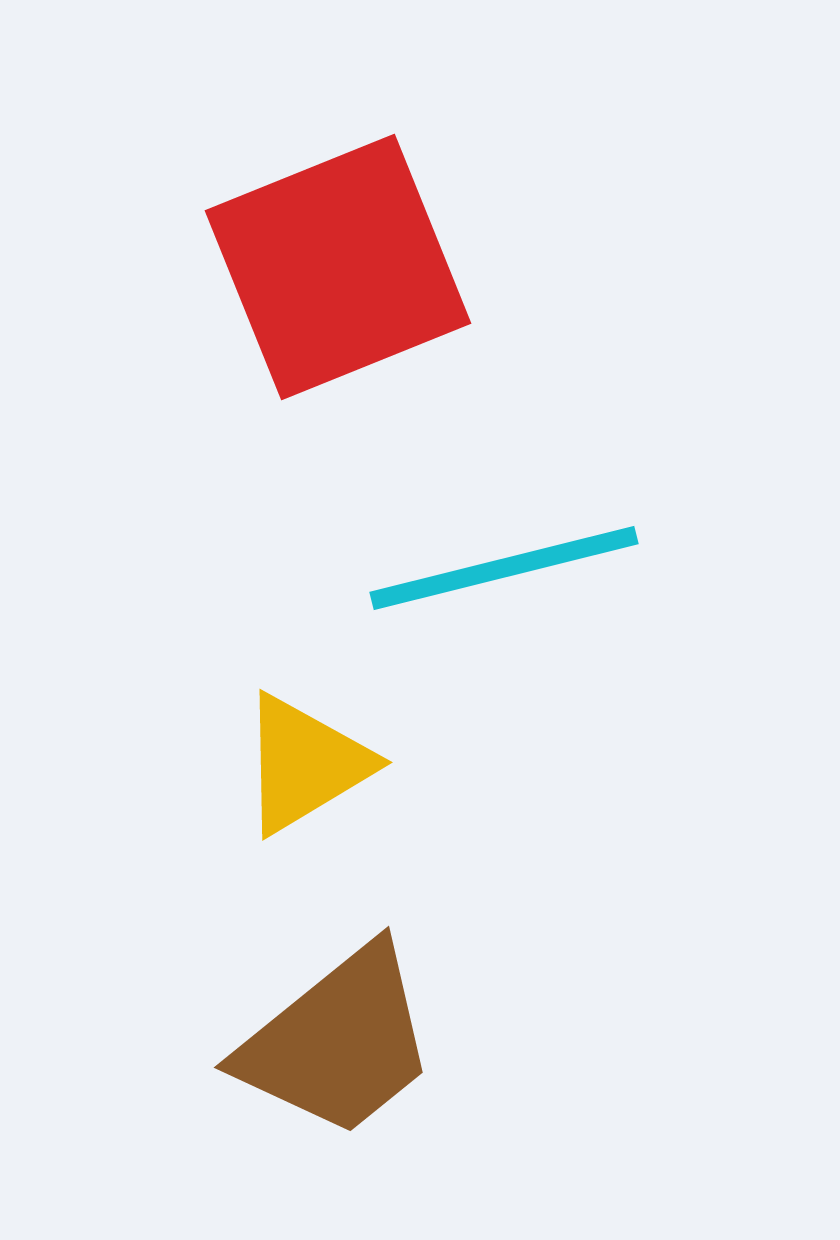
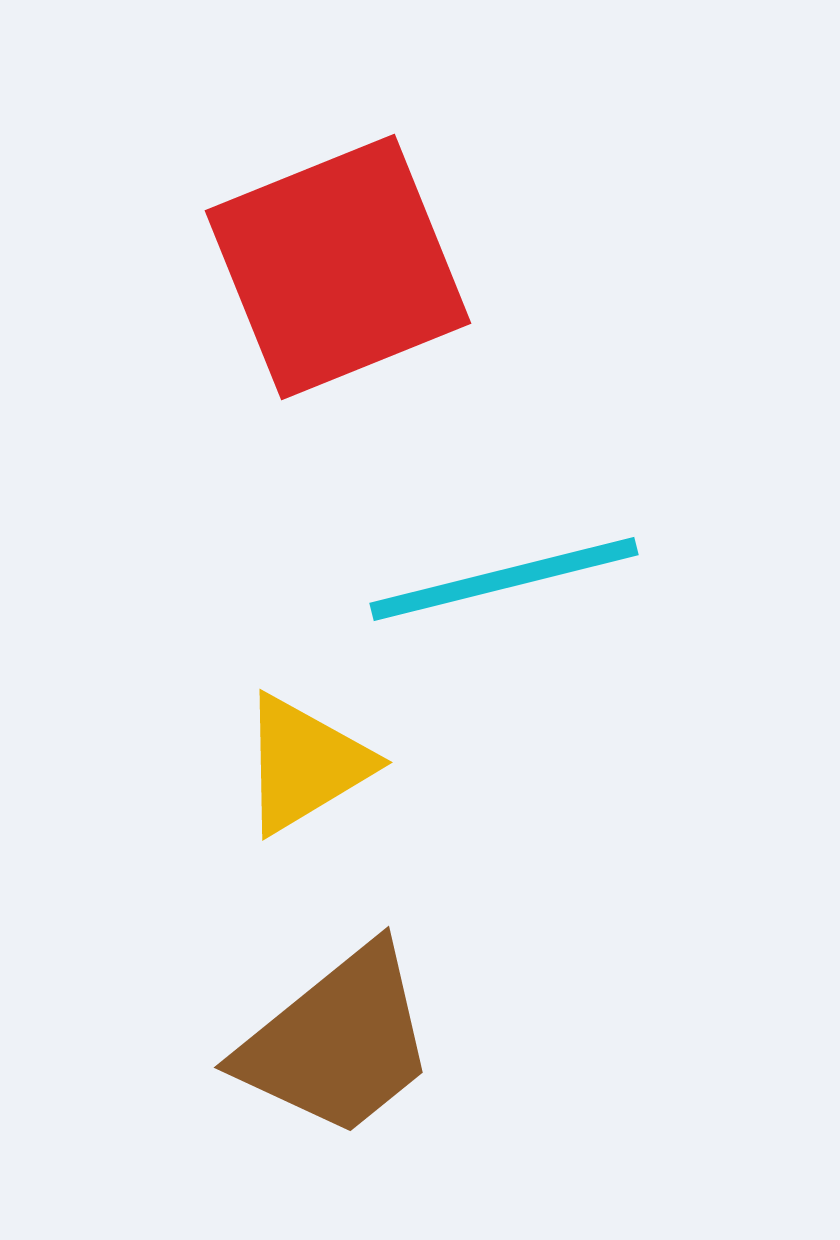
cyan line: moved 11 px down
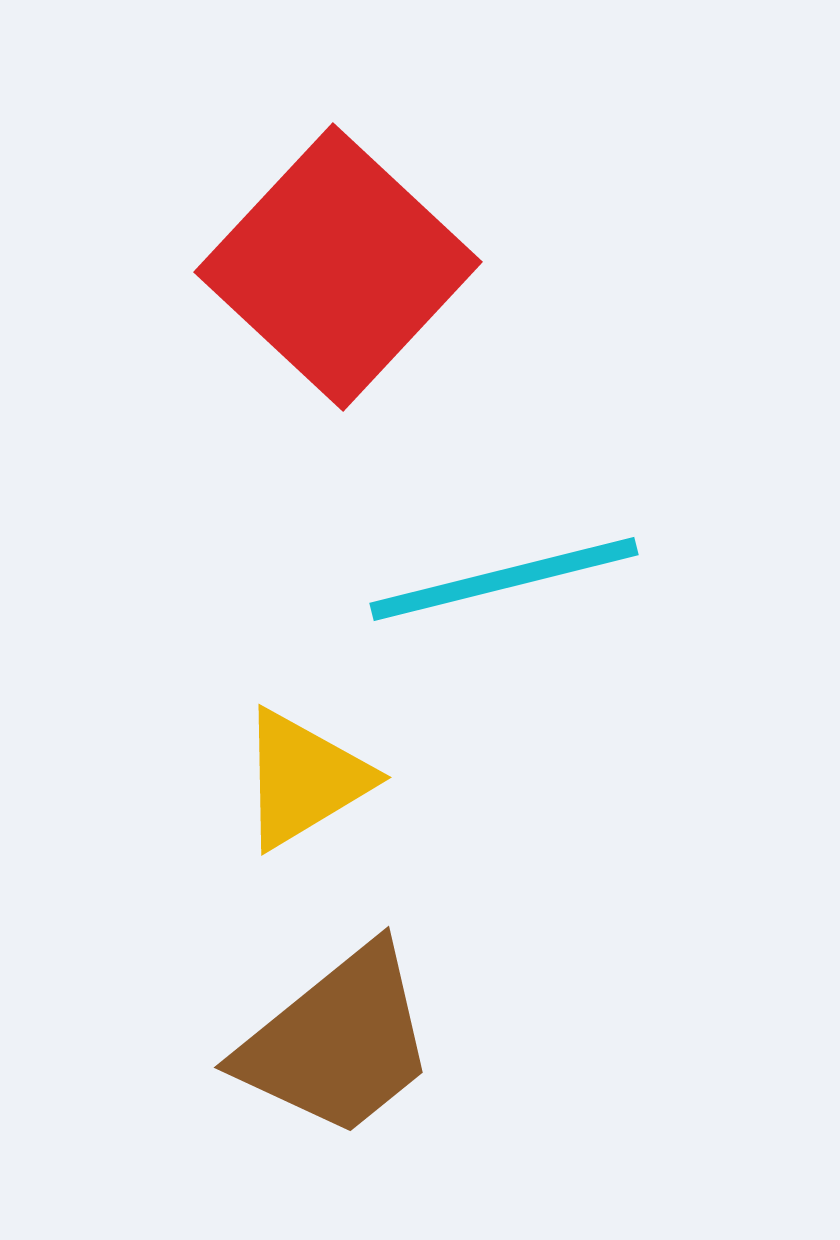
red square: rotated 25 degrees counterclockwise
yellow triangle: moved 1 px left, 15 px down
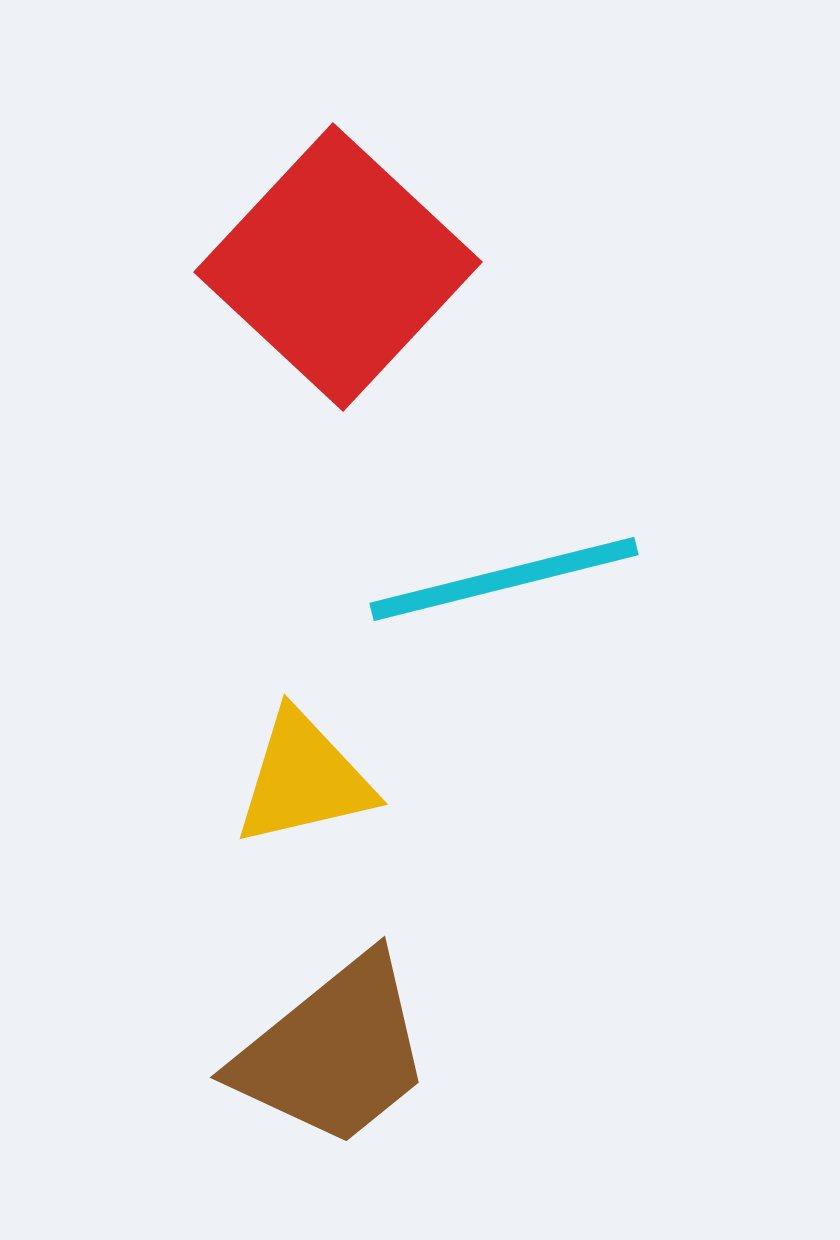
yellow triangle: rotated 18 degrees clockwise
brown trapezoid: moved 4 px left, 10 px down
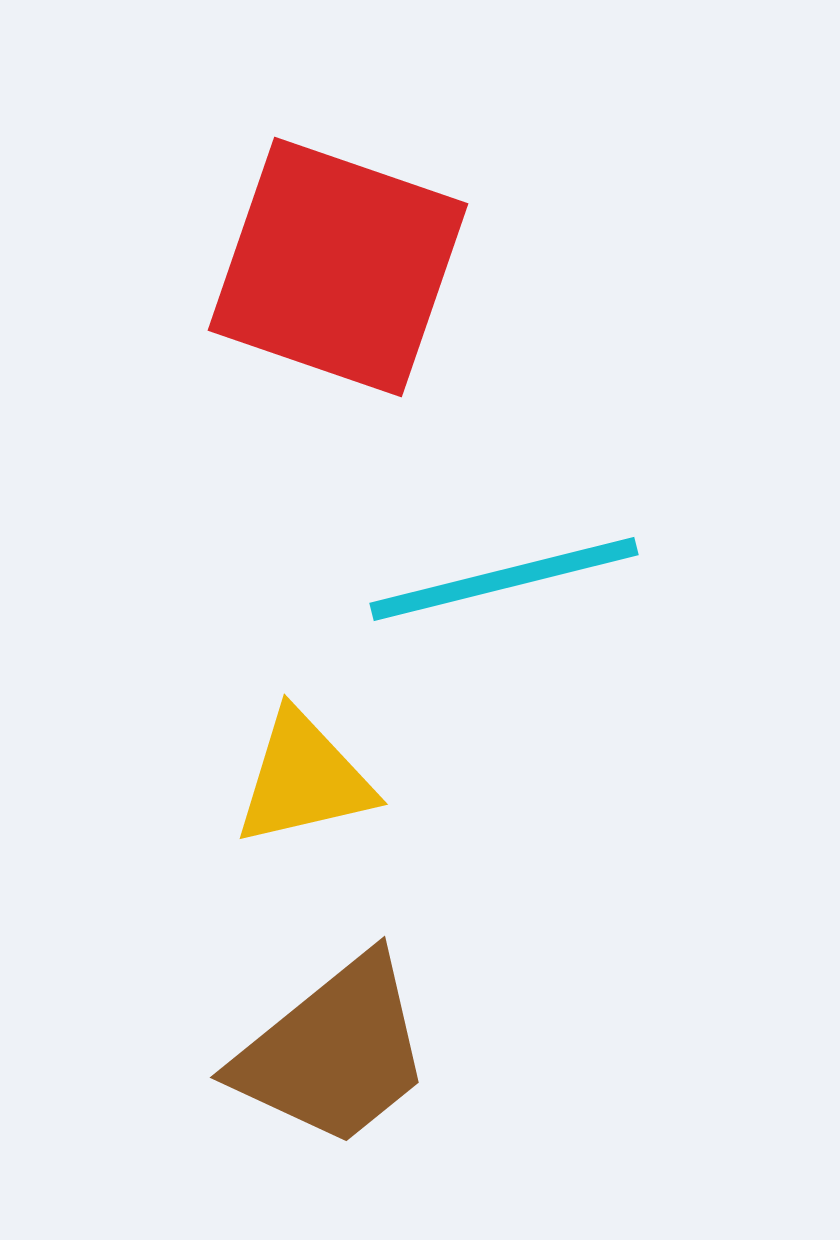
red square: rotated 24 degrees counterclockwise
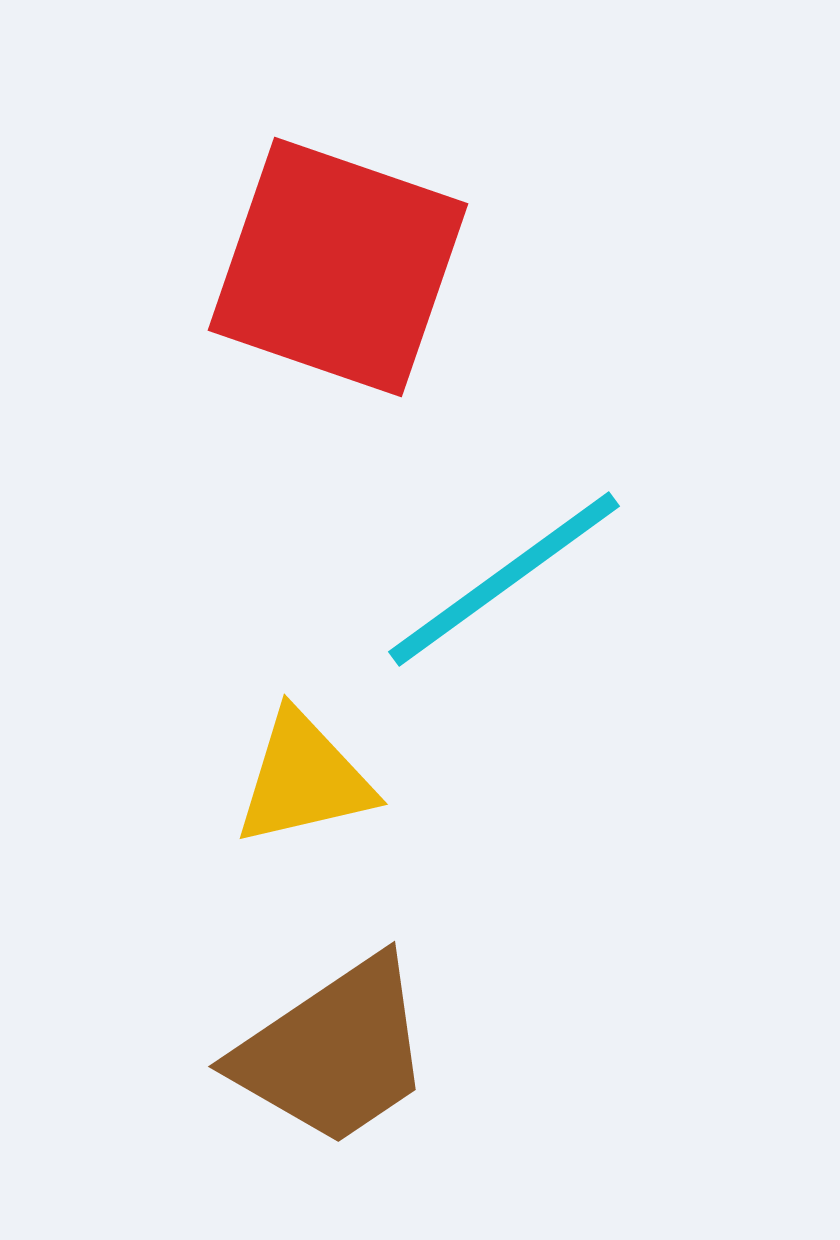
cyan line: rotated 22 degrees counterclockwise
brown trapezoid: rotated 5 degrees clockwise
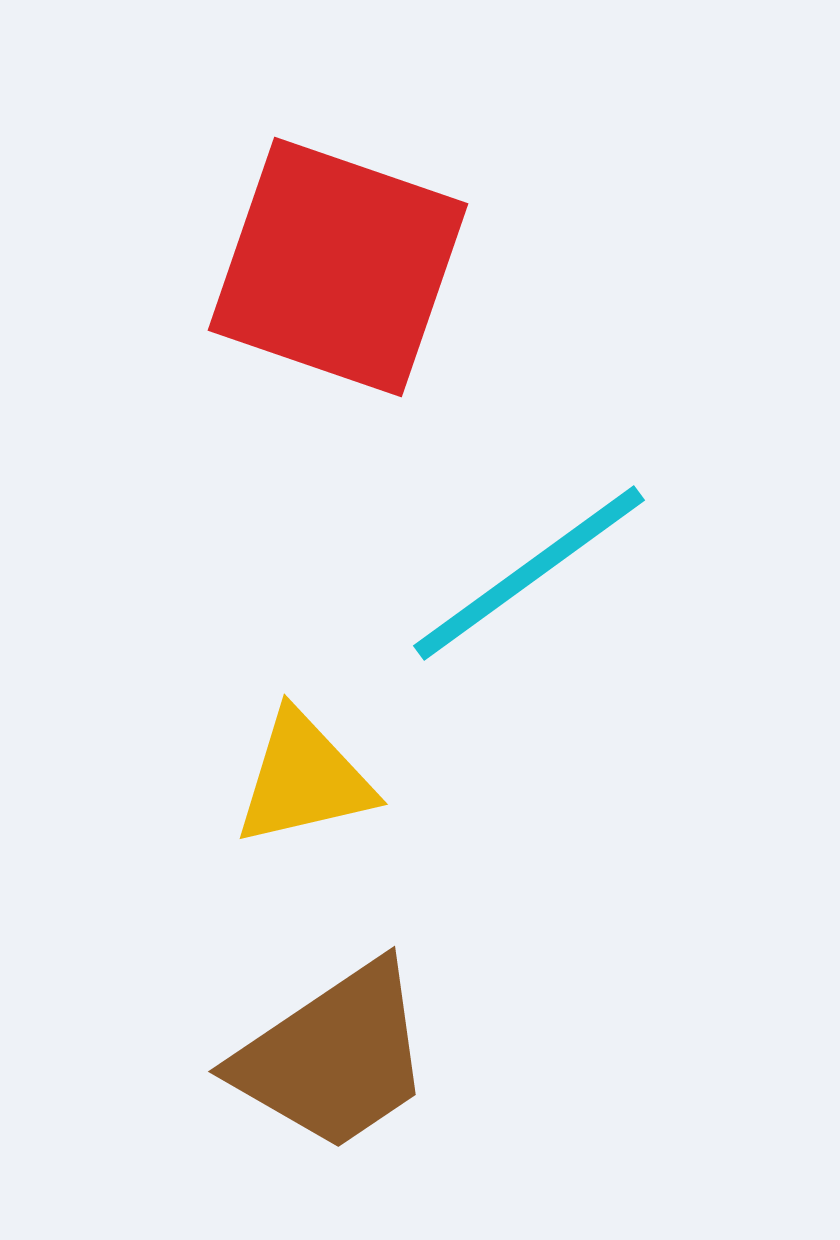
cyan line: moved 25 px right, 6 px up
brown trapezoid: moved 5 px down
